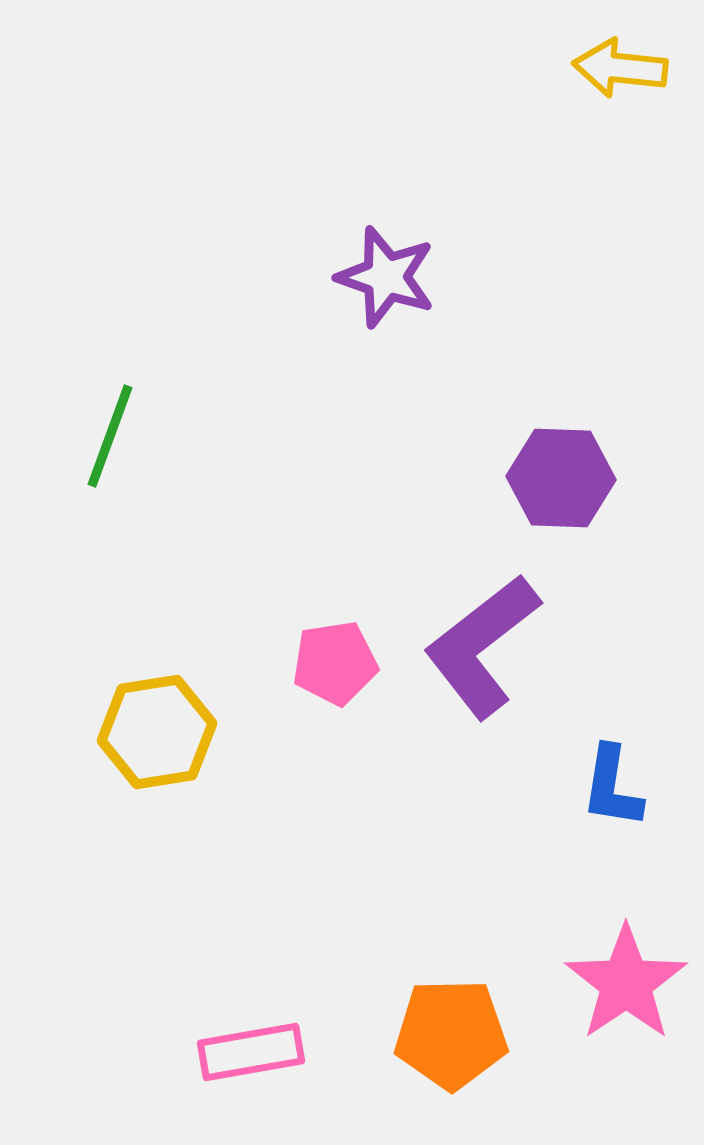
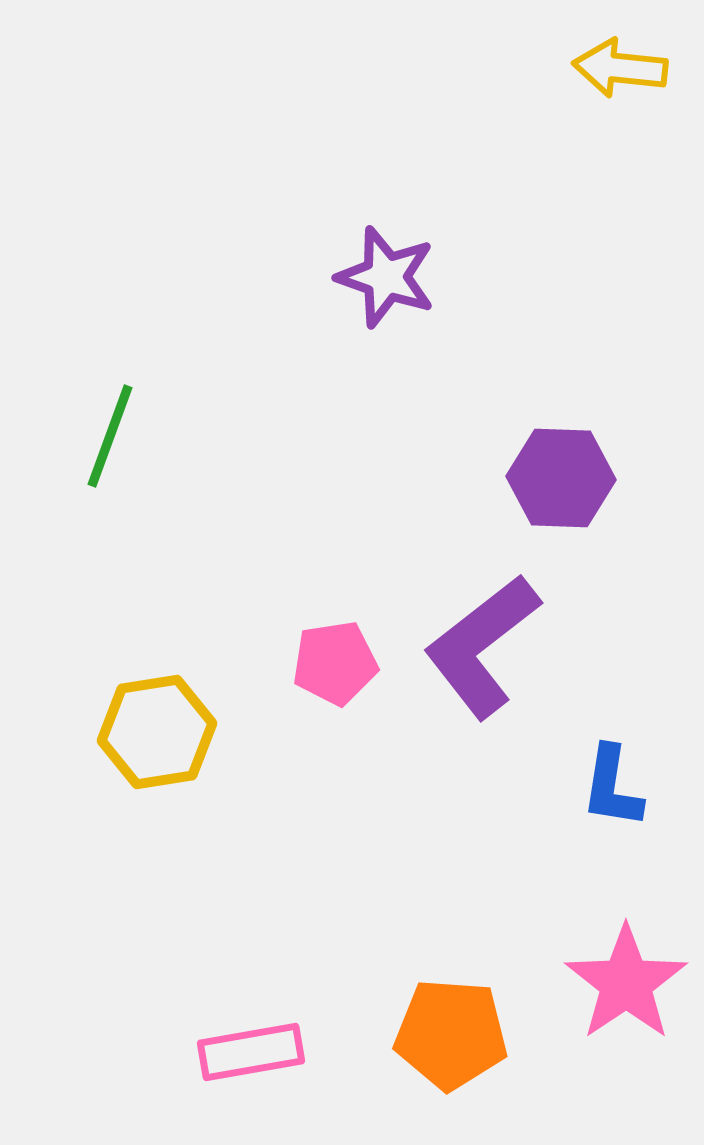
orange pentagon: rotated 5 degrees clockwise
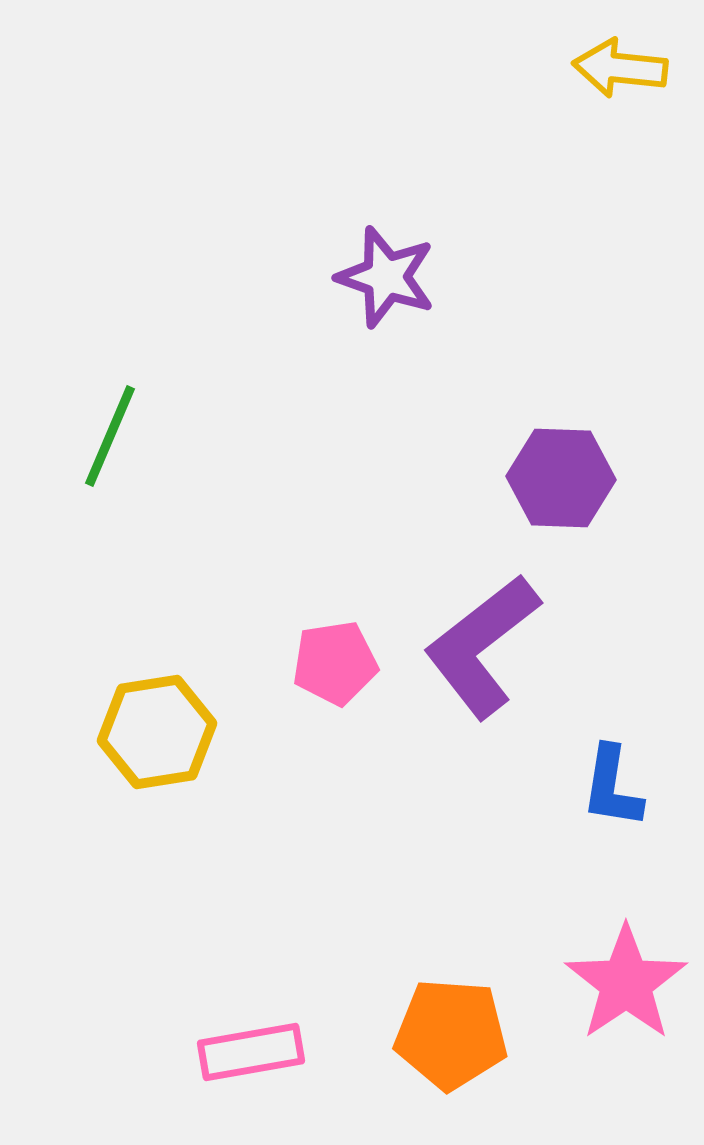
green line: rotated 3 degrees clockwise
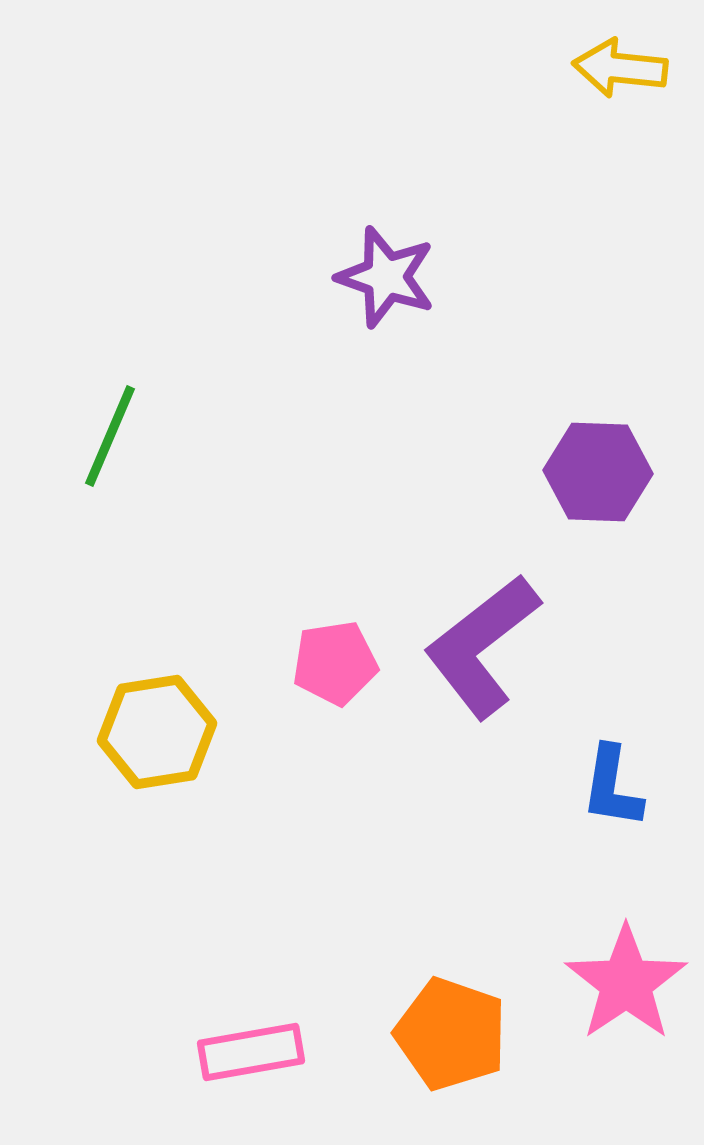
purple hexagon: moved 37 px right, 6 px up
orange pentagon: rotated 15 degrees clockwise
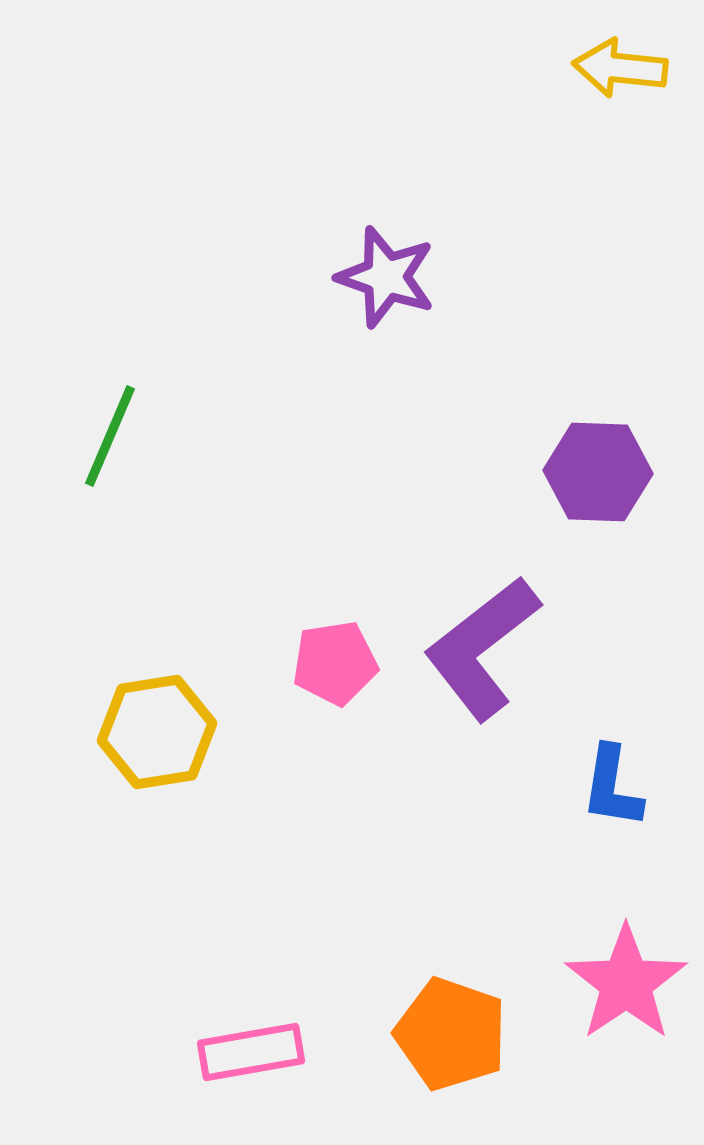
purple L-shape: moved 2 px down
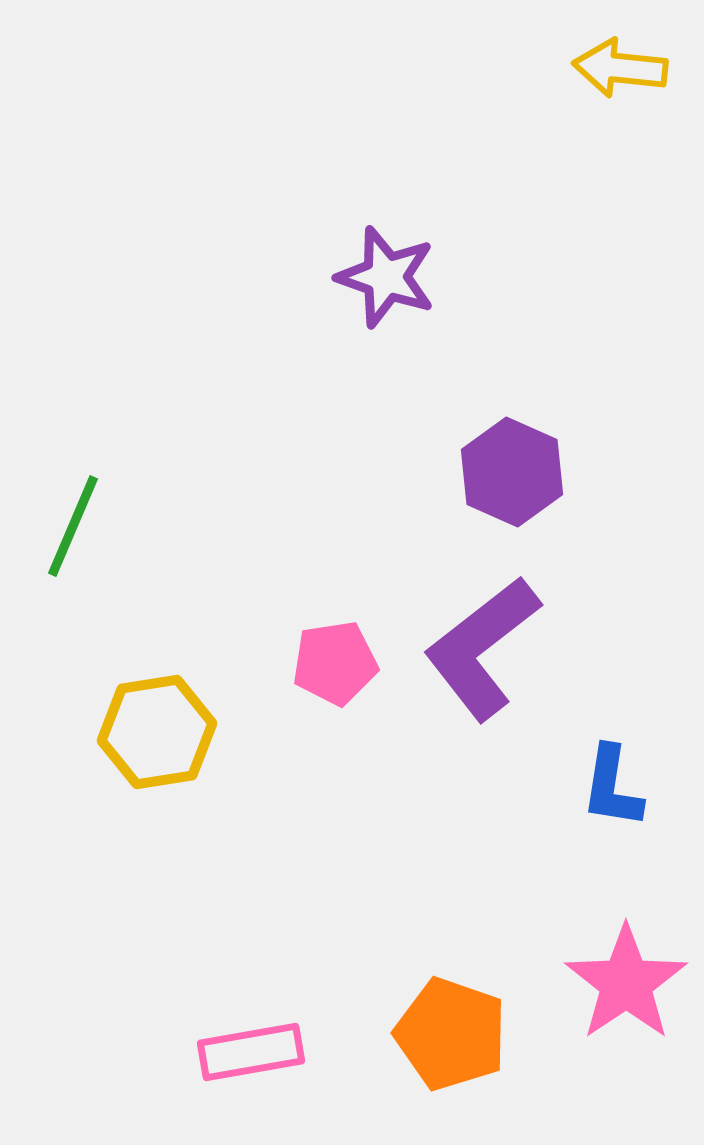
green line: moved 37 px left, 90 px down
purple hexagon: moved 86 px left; rotated 22 degrees clockwise
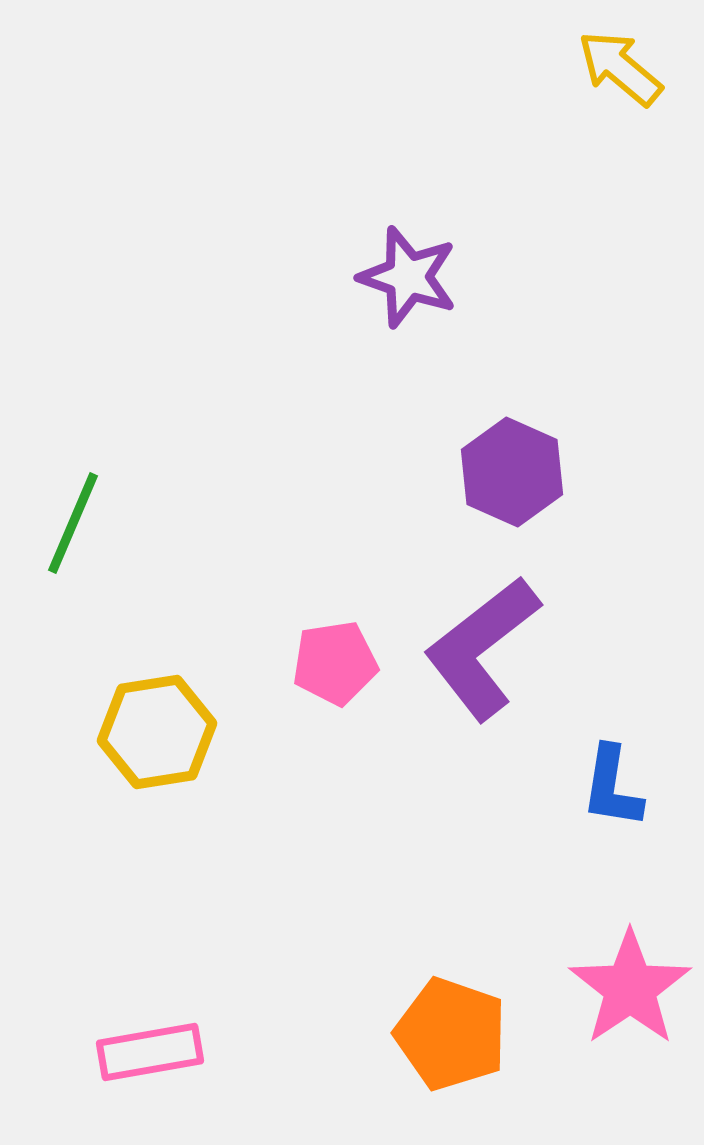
yellow arrow: rotated 34 degrees clockwise
purple star: moved 22 px right
green line: moved 3 px up
pink star: moved 4 px right, 5 px down
pink rectangle: moved 101 px left
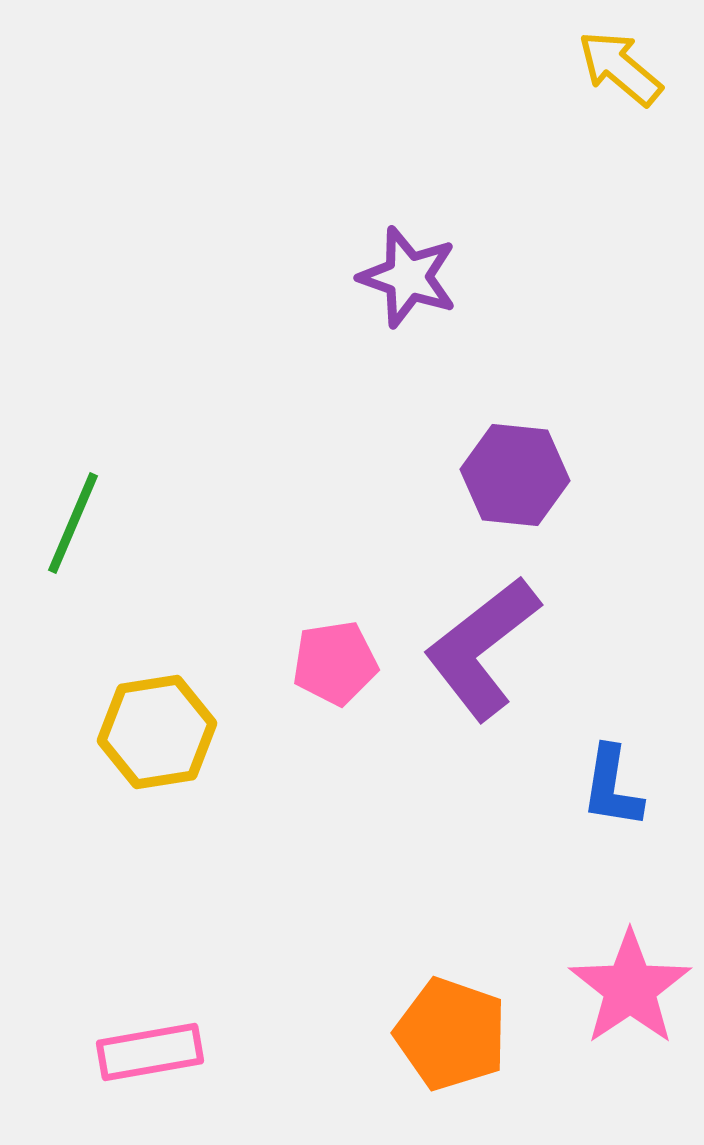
purple hexagon: moved 3 px right, 3 px down; rotated 18 degrees counterclockwise
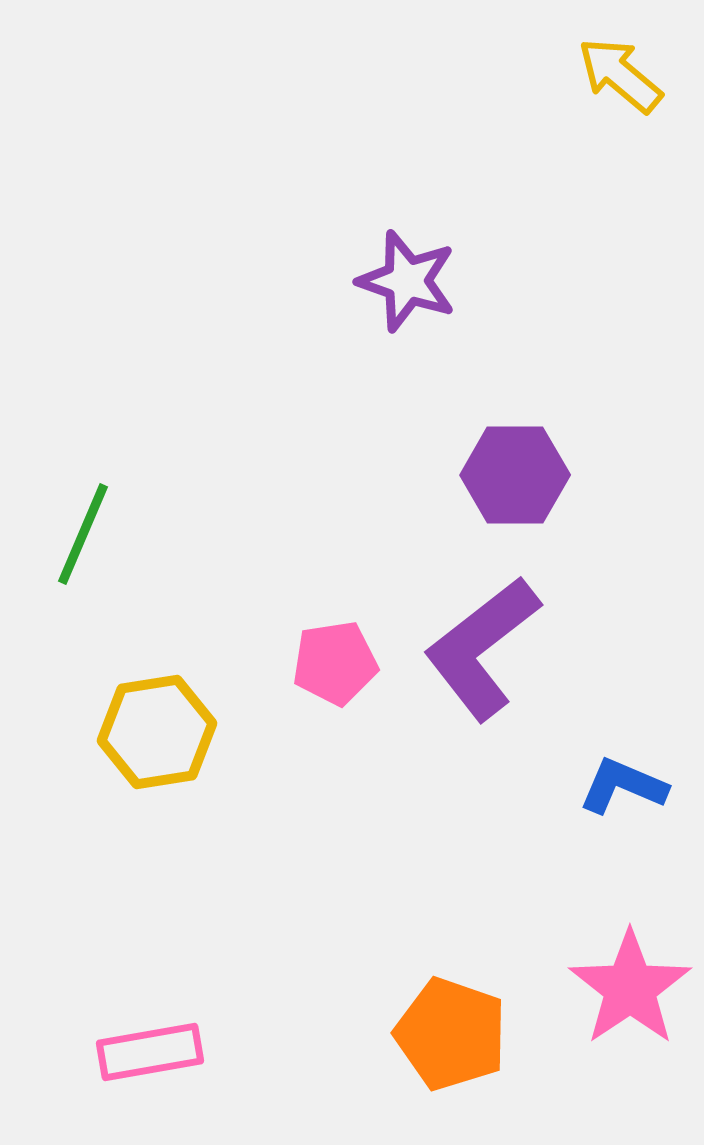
yellow arrow: moved 7 px down
purple star: moved 1 px left, 4 px down
purple hexagon: rotated 6 degrees counterclockwise
green line: moved 10 px right, 11 px down
blue L-shape: moved 11 px right, 1 px up; rotated 104 degrees clockwise
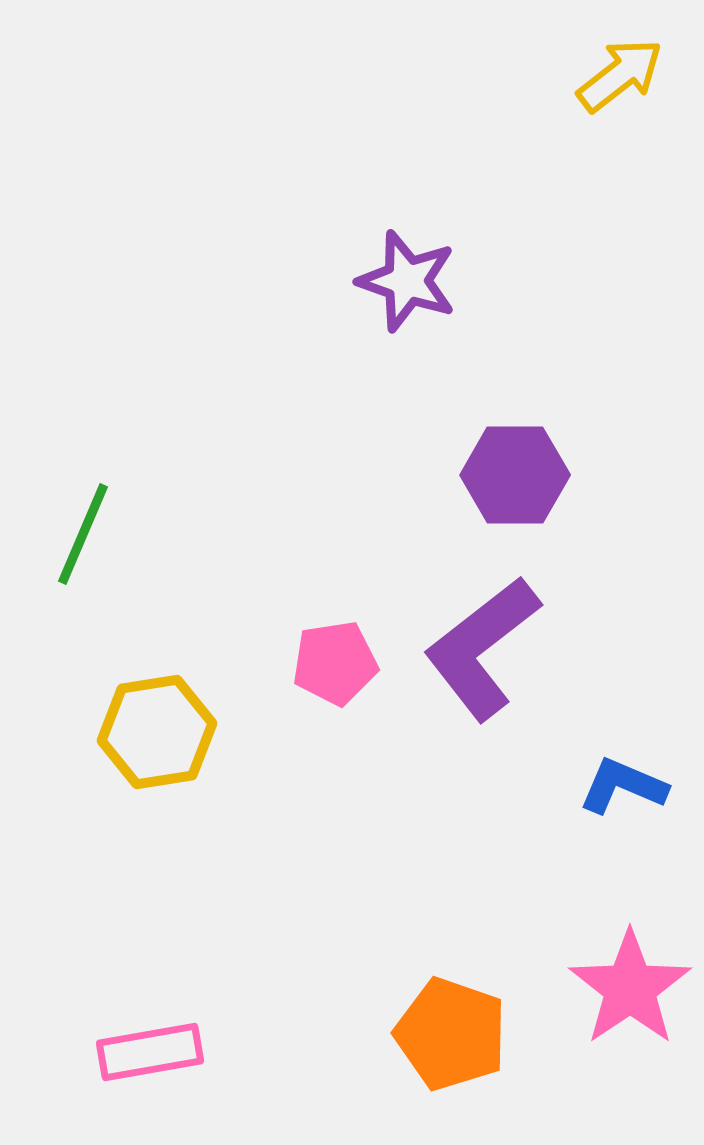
yellow arrow: rotated 102 degrees clockwise
